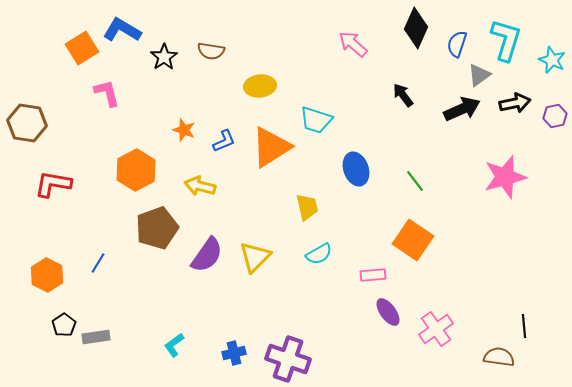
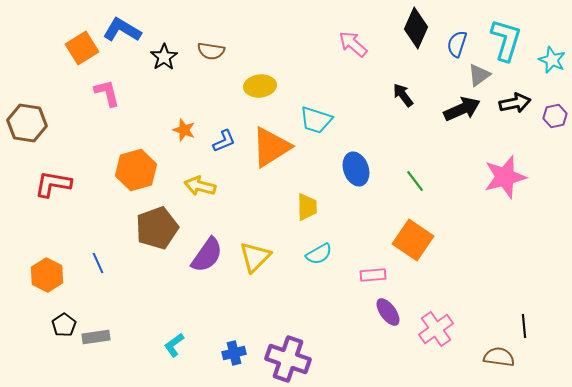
orange hexagon at (136, 170): rotated 12 degrees clockwise
yellow trapezoid at (307, 207): rotated 12 degrees clockwise
blue line at (98, 263): rotated 55 degrees counterclockwise
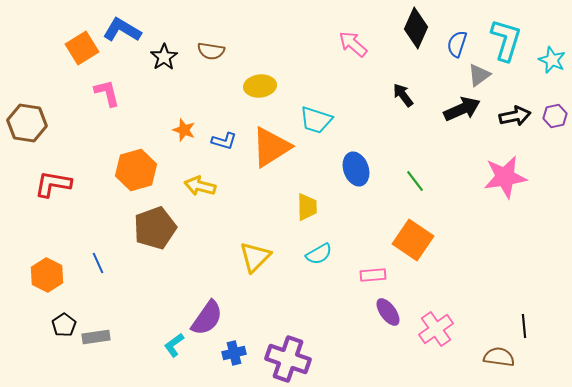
black arrow at (515, 103): moved 13 px down
blue L-shape at (224, 141): rotated 40 degrees clockwise
pink star at (505, 177): rotated 6 degrees clockwise
brown pentagon at (157, 228): moved 2 px left
purple semicircle at (207, 255): moved 63 px down
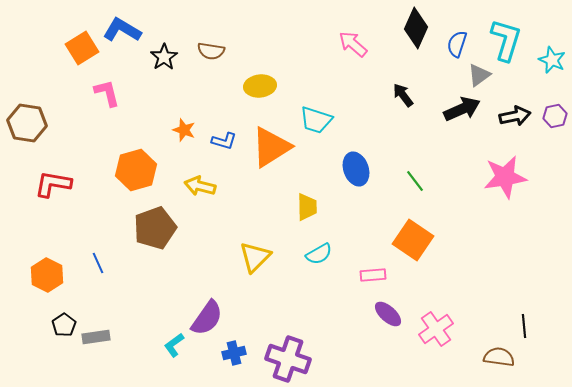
purple ellipse at (388, 312): moved 2 px down; rotated 12 degrees counterclockwise
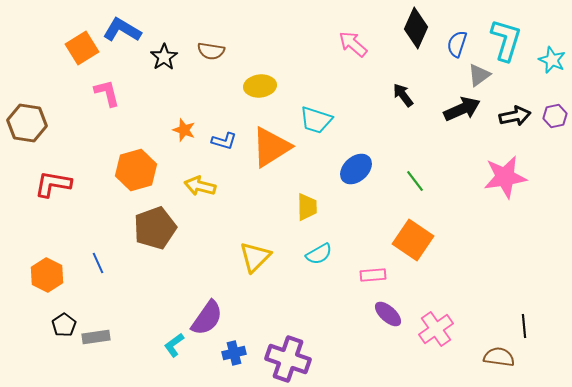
blue ellipse at (356, 169): rotated 68 degrees clockwise
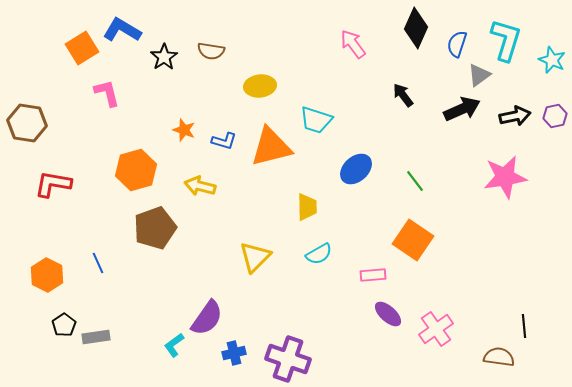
pink arrow at (353, 44): rotated 12 degrees clockwise
orange triangle at (271, 147): rotated 18 degrees clockwise
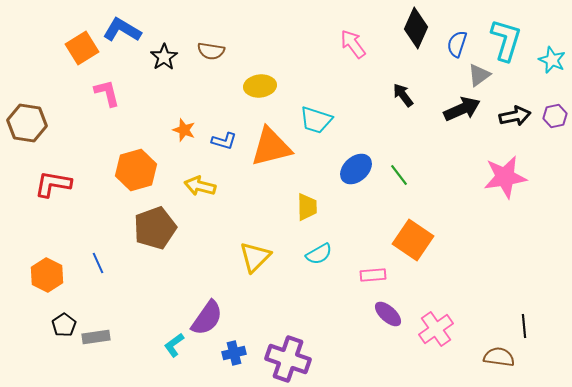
green line at (415, 181): moved 16 px left, 6 px up
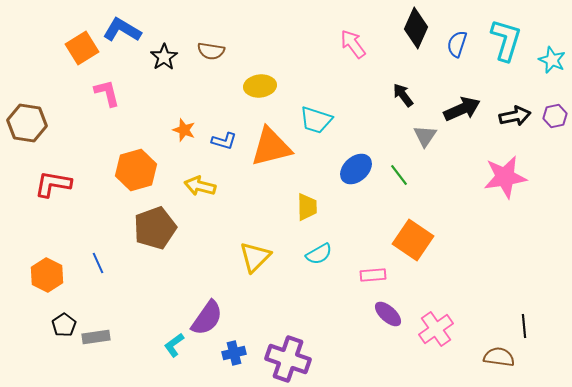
gray triangle at (479, 75): moved 54 px left, 61 px down; rotated 20 degrees counterclockwise
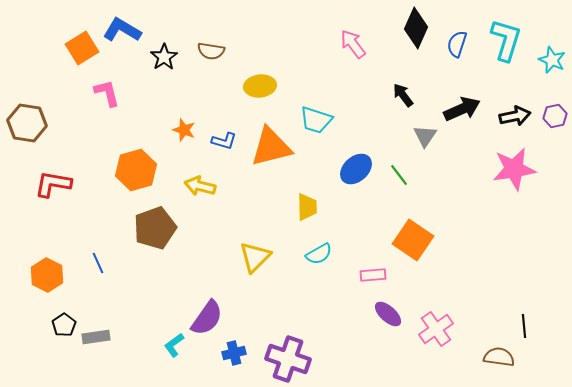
pink star at (505, 177): moved 9 px right, 8 px up
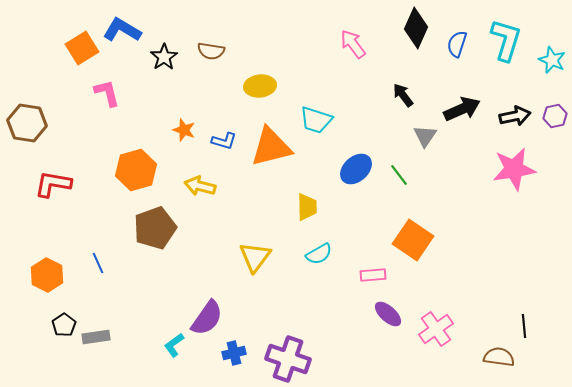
yellow triangle at (255, 257): rotated 8 degrees counterclockwise
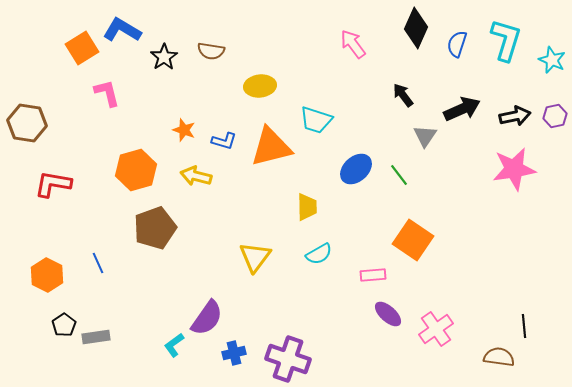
yellow arrow at (200, 186): moved 4 px left, 10 px up
